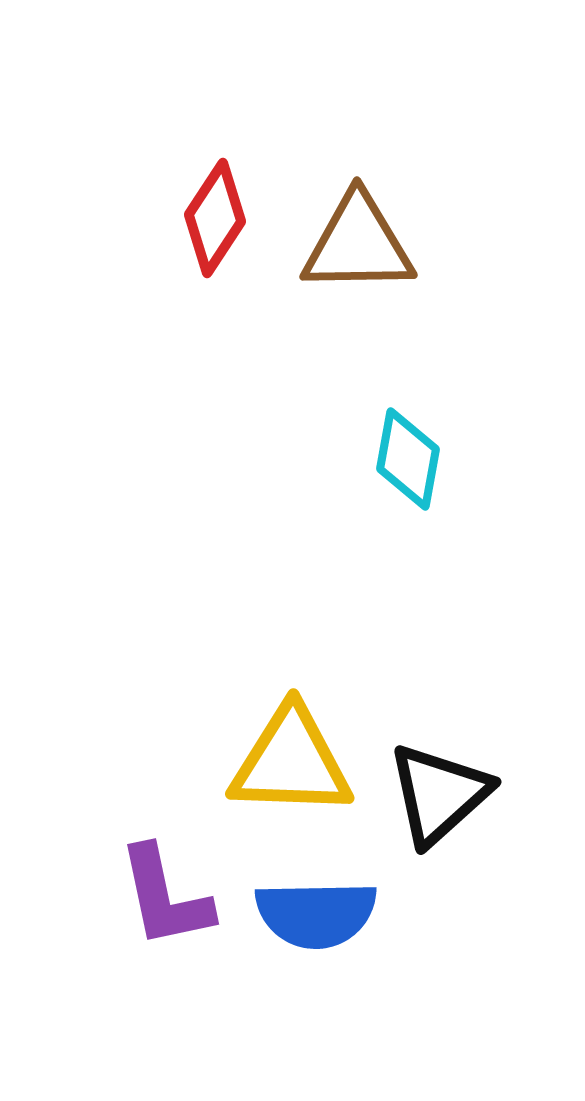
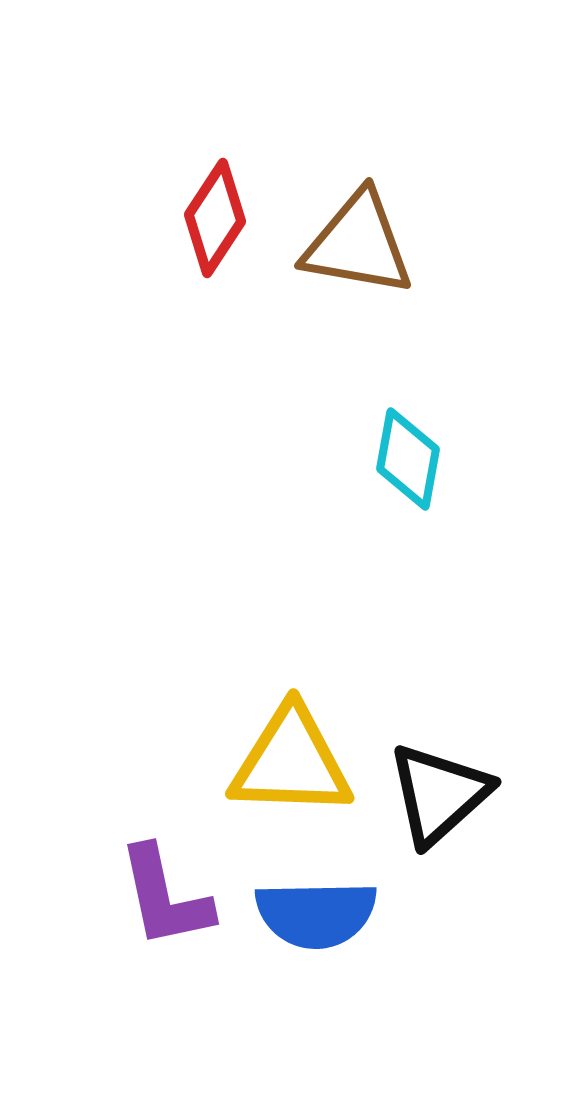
brown triangle: rotated 11 degrees clockwise
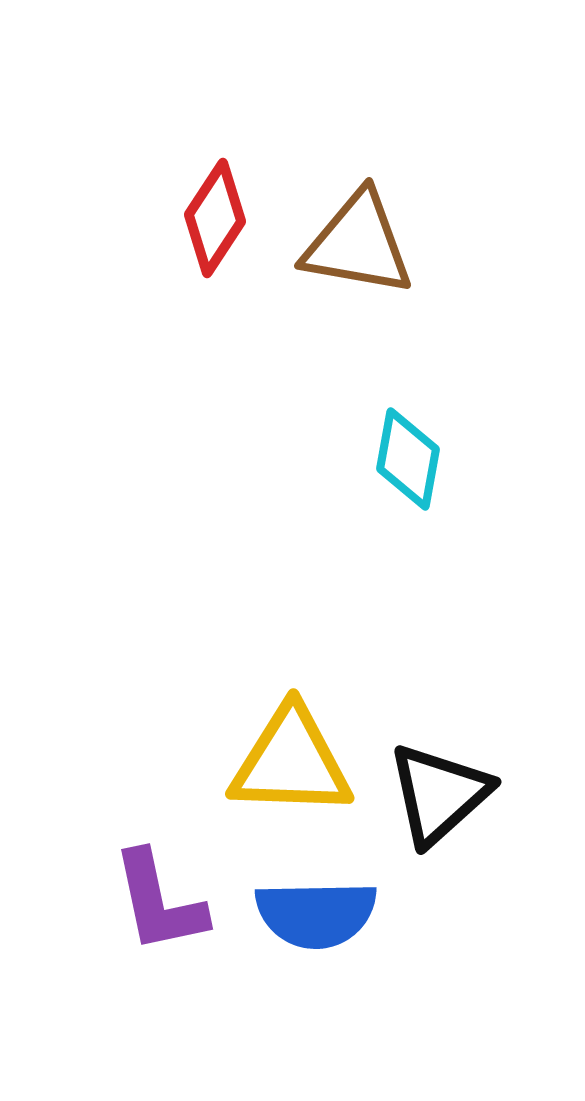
purple L-shape: moved 6 px left, 5 px down
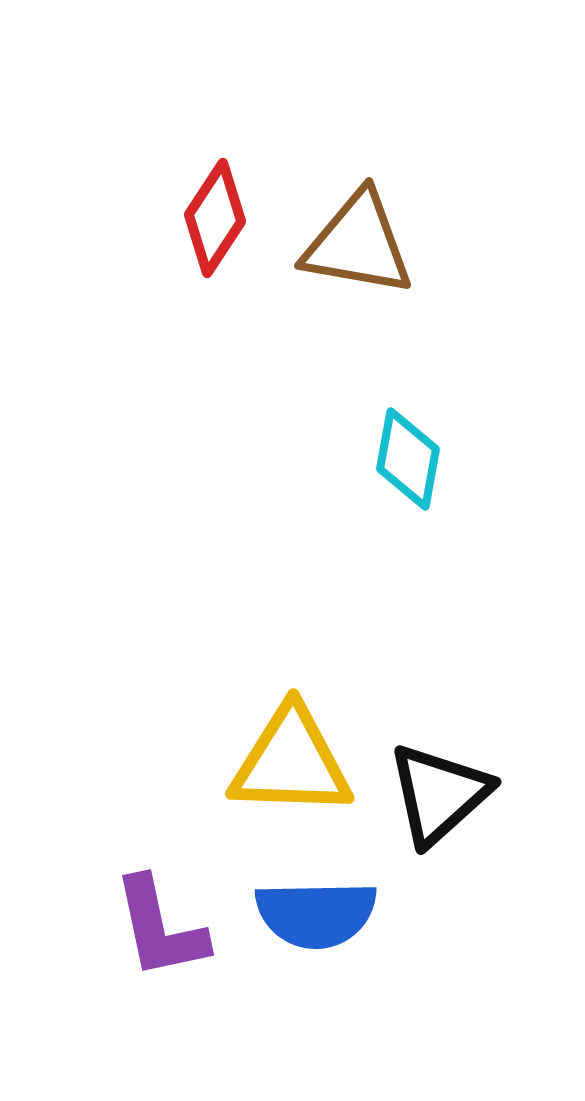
purple L-shape: moved 1 px right, 26 px down
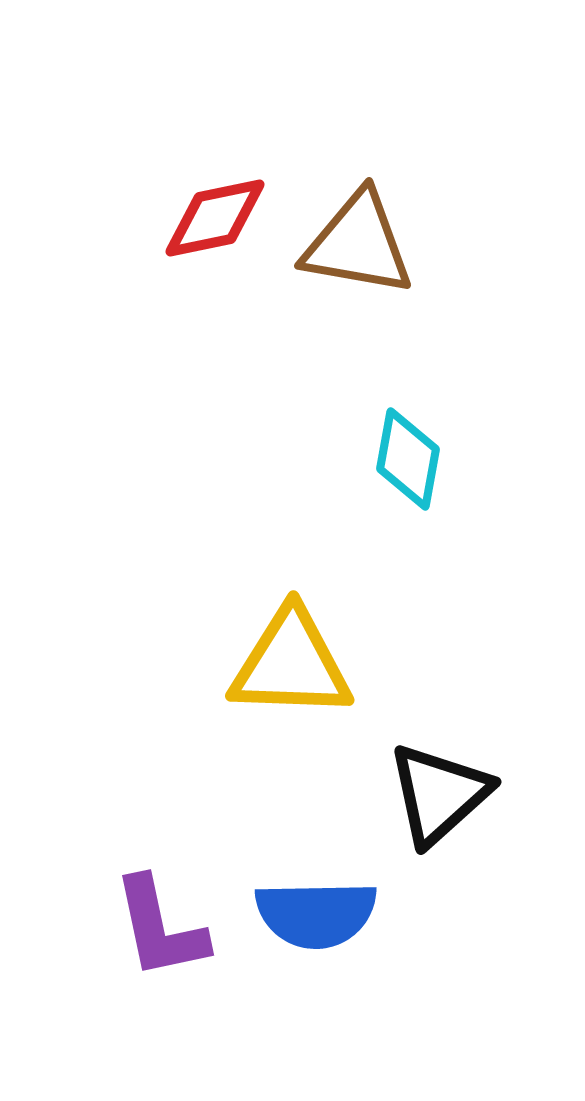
red diamond: rotated 45 degrees clockwise
yellow triangle: moved 98 px up
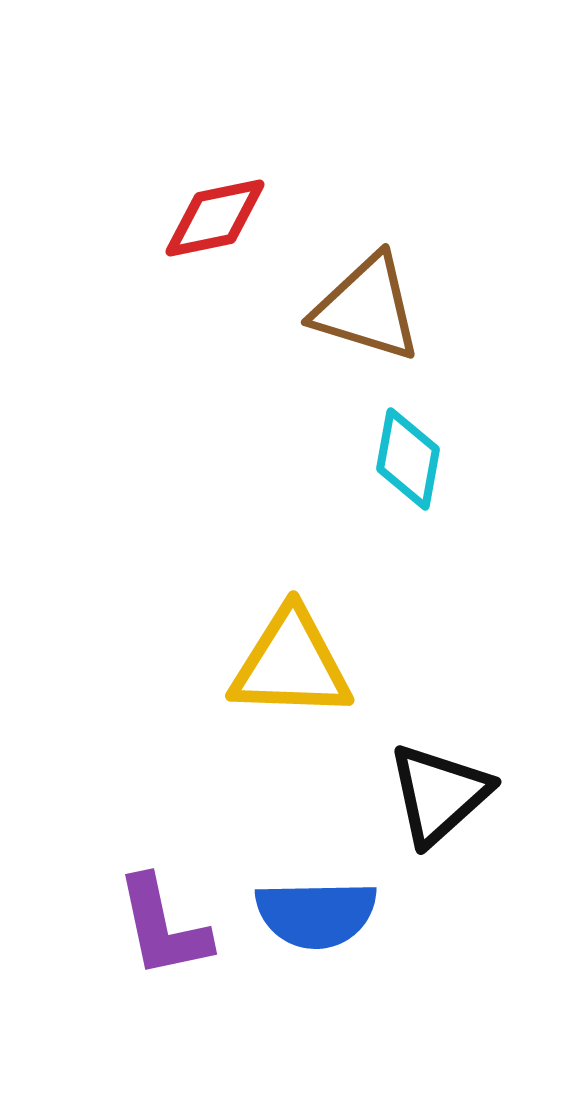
brown triangle: moved 9 px right, 64 px down; rotated 7 degrees clockwise
purple L-shape: moved 3 px right, 1 px up
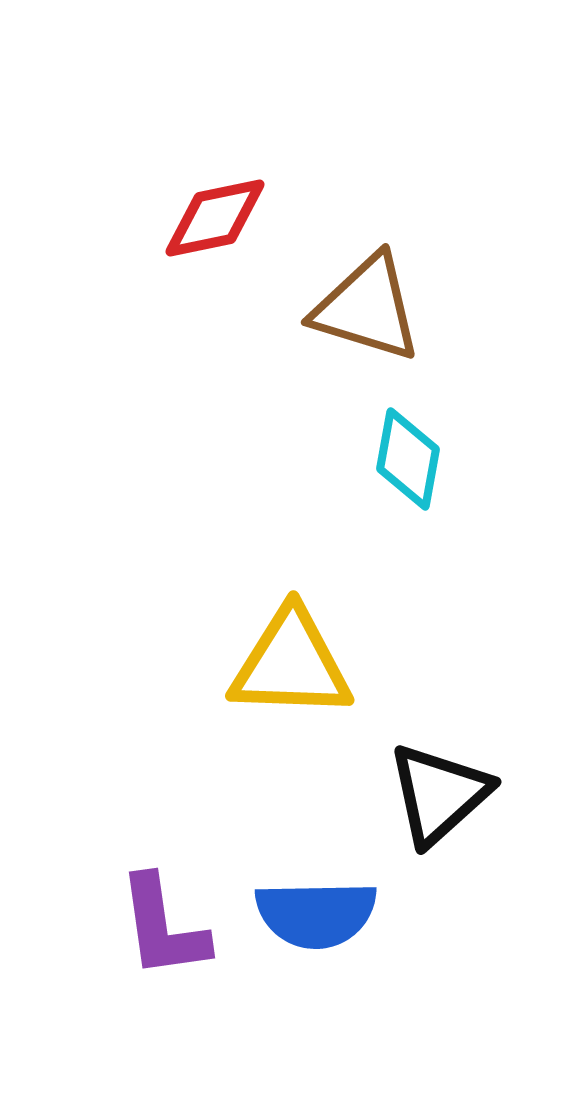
purple L-shape: rotated 4 degrees clockwise
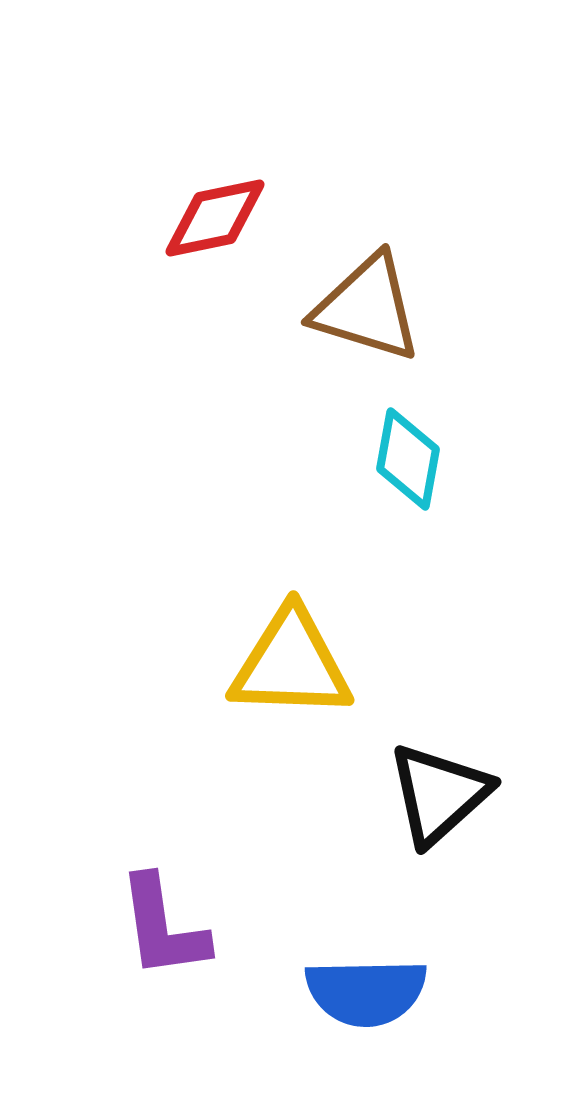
blue semicircle: moved 50 px right, 78 px down
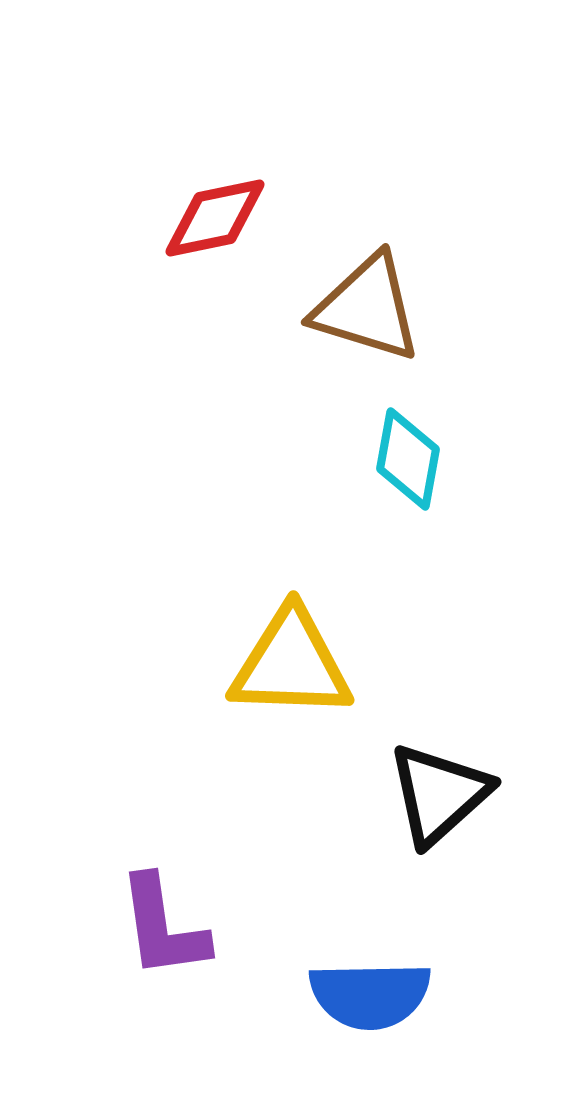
blue semicircle: moved 4 px right, 3 px down
